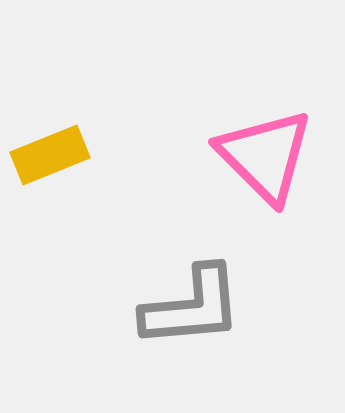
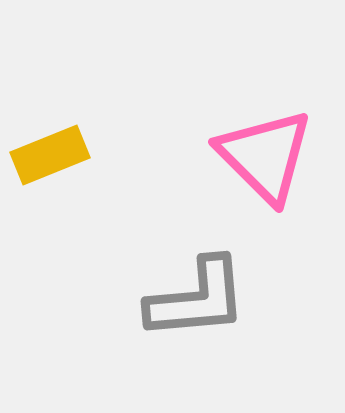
gray L-shape: moved 5 px right, 8 px up
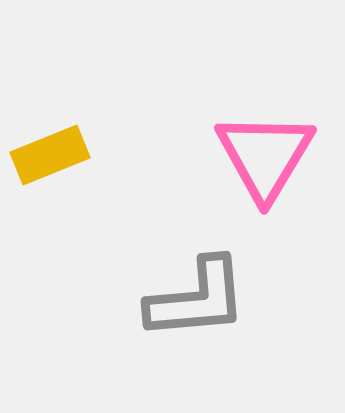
pink triangle: rotated 16 degrees clockwise
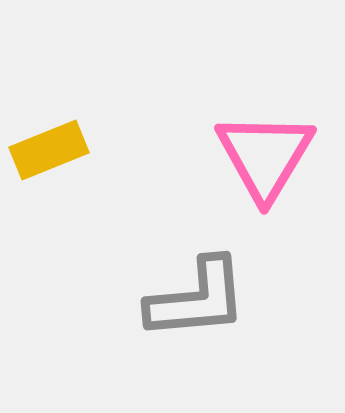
yellow rectangle: moved 1 px left, 5 px up
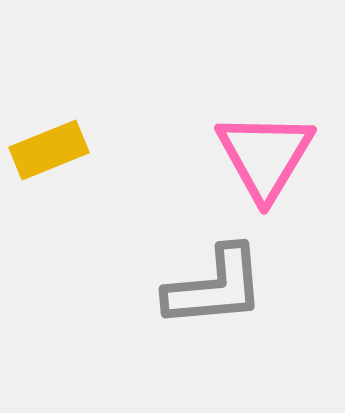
gray L-shape: moved 18 px right, 12 px up
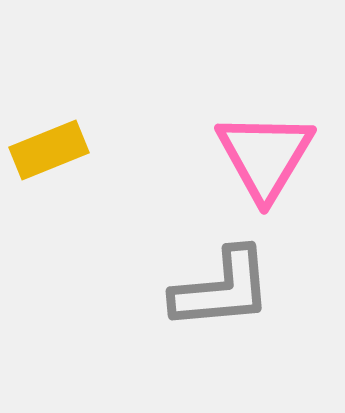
gray L-shape: moved 7 px right, 2 px down
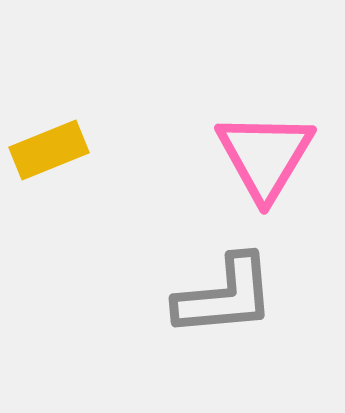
gray L-shape: moved 3 px right, 7 px down
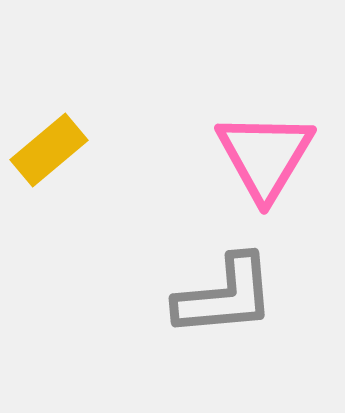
yellow rectangle: rotated 18 degrees counterclockwise
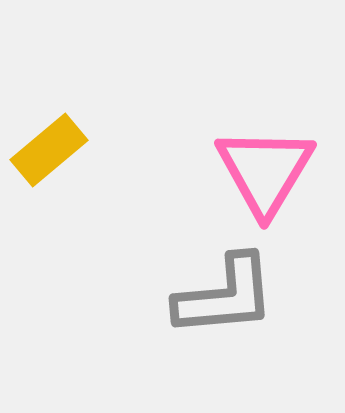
pink triangle: moved 15 px down
